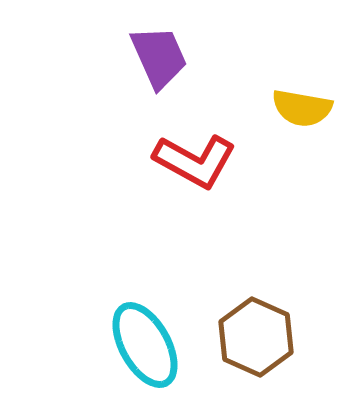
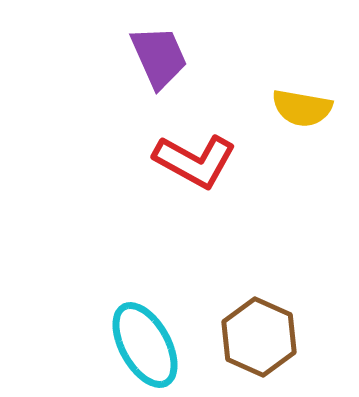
brown hexagon: moved 3 px right
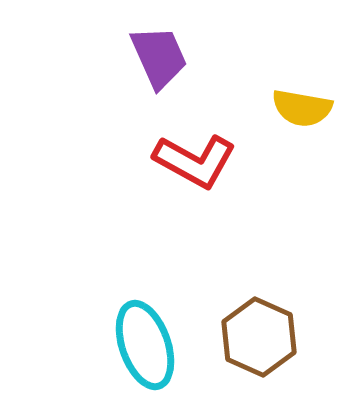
cyan ellipse: rotated 10 degrees clockwise
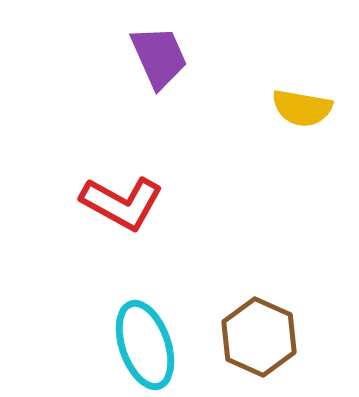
red L-shape: moved 73 px left, 42 px down
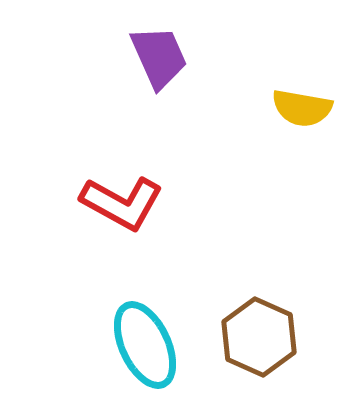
cyan ellipse: rotated 6 degrees counterclockwise
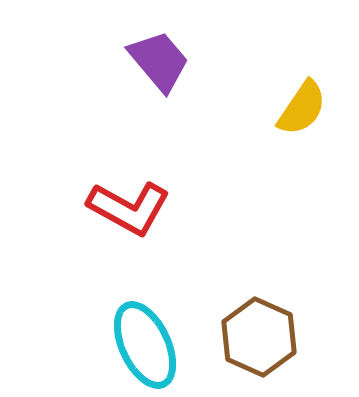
purple trapezoid: moved 4 px down; rotated 16 degrees counterclockwise
yellow semicircle: rotated 66 degrees counterclockwise
red L-shape: moved 7 px right, 5 px down
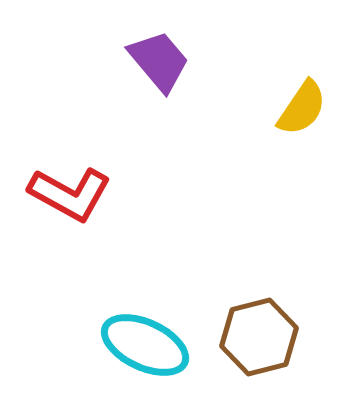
red L-shape: moved 59 px left, 14 px up
brown hexagon: rotated 22 degrees clockwise
cyan ellipse: rotated 40 degrees counterclockwise
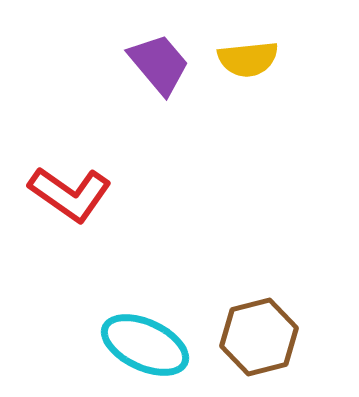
purple trapezoid: moved 3 px down
yellow semicircle: moved 54 px left, 49 px up; rotated 50 degrees clockwise
red L-shape: rotated 6 degrees clockwise
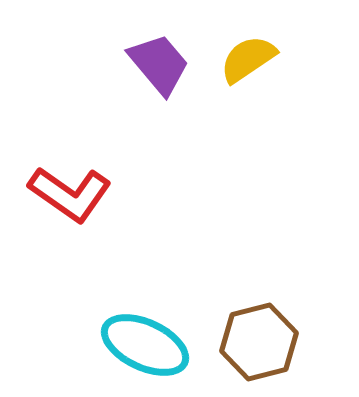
yellow semicircle: rotated 152 degrees clockwise
brown hexagon: moved 5 px down
